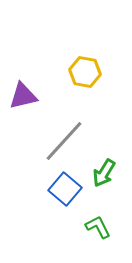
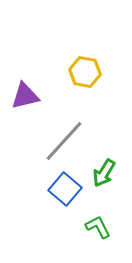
purple triangle: moved 2 px right
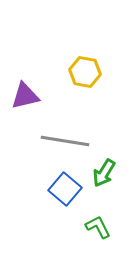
gray line: moved 1 px right; rotated 57 degrees clockwise
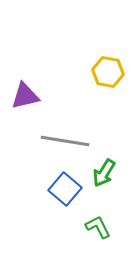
yellow hexagon: moved 23 px right
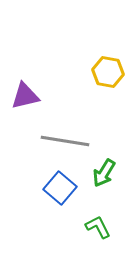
blue square: moved 5 px left, 1 px up
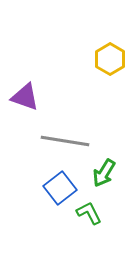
yellow hexagon: moved 2 px right, 13 px up; rotated 20 degrees clockwise
purple triangle: moved 1 px down; rotated 32 degrees clockwise
blue square: rotated 12 degrees clockwise
green L-shape: moved 9 px left, 14 px up
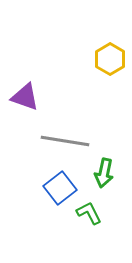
green arrow: rotated 20 degrees counterclockwise
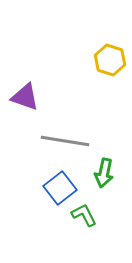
yellow hexagon: moved 1 px down; rotated 12 degrees counterclockwise
green L-shape: moved 5 px left, 2 px down
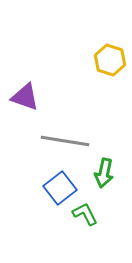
green L-shape: moved 1 px right, 1 px up
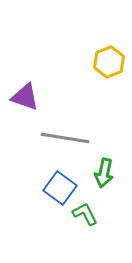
yellow hexagon: moved 1 px left, 2 px down; rotated 20 degrees clockwise
gray line: moved 3 px up
blue square: rotated 16 degrees counterclockwise
